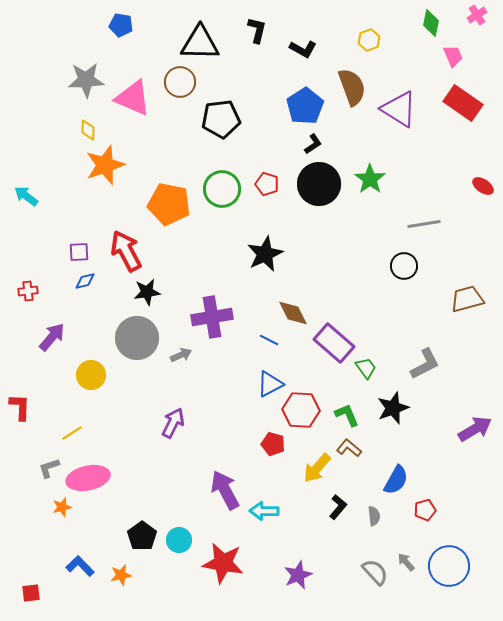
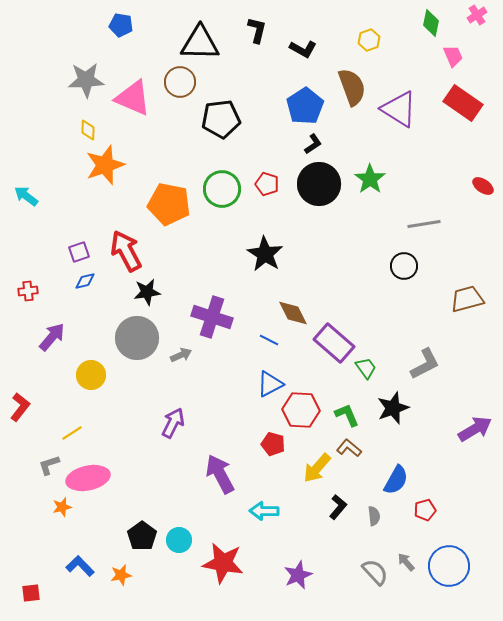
purple square at (79, 252): rotated 15 degrees counterclockwise
black star at (265, 254): rotated 15 degrees counterclockwise
purple cross at (212, 317): rotated 27 degrees clockwise
red L-shape at (20, 407): rotated 36 degrees clockwise
gray L-shape at (49, 468): moved 3 px up
purple arrow at (225, 490): moved 5 px left, 16 px up
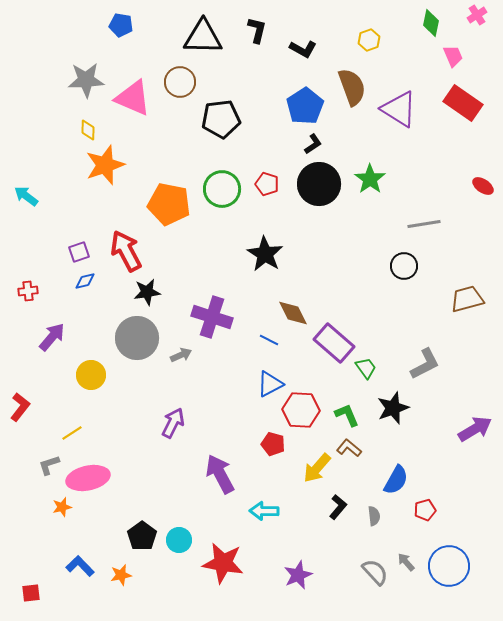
black triangle at (200, 43): moved 3 px right, 6 px up
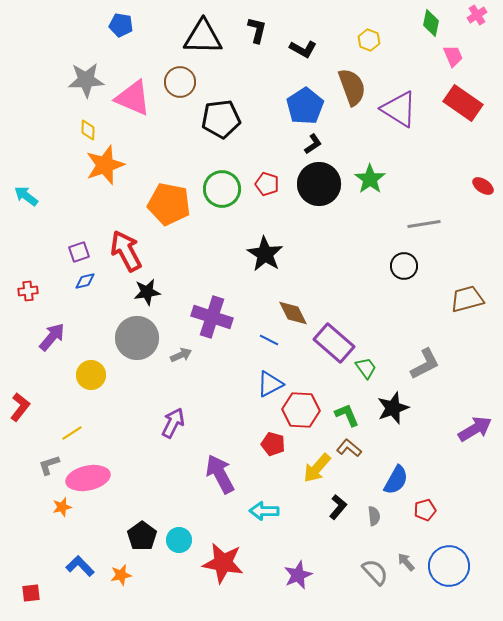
yellow hexagon at (369, 40): rotated 20 degrees counterclockwise
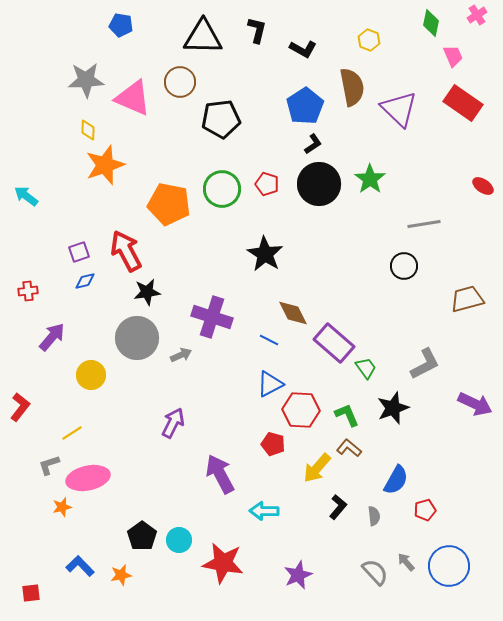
brown semicircle at (352, 87): rotated 9 degrees clockwise
purple triangle at (399, 109): rotated 12 degrees clockwise
purple arrow at (475, 429): moved 25 px up; rotated 56 degrees clockwise
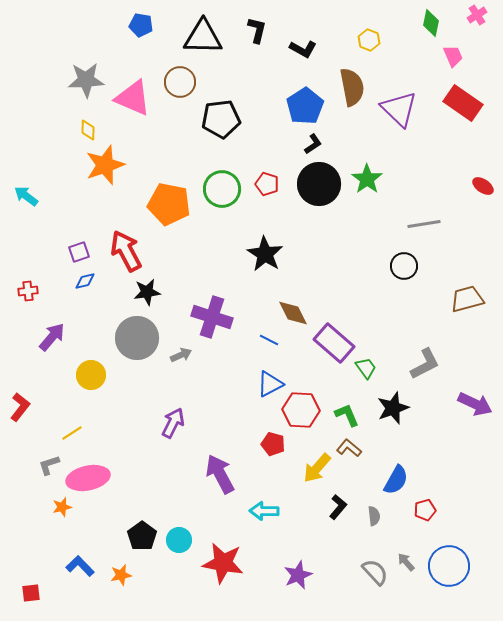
blue pentagon at (121, 25): moved 20 px right
green star at (370, 179): moved 3 px left
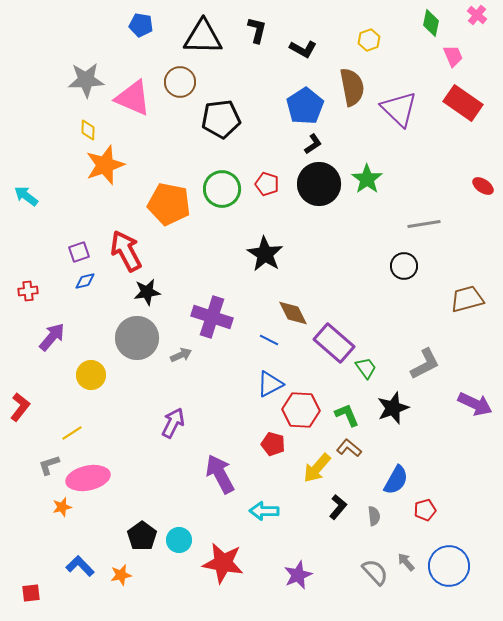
pink cross at (477, 15): rotated 18 degrees counterclockwise
yellow hexagon at (369, 40): rotated 20 degrees clockwise
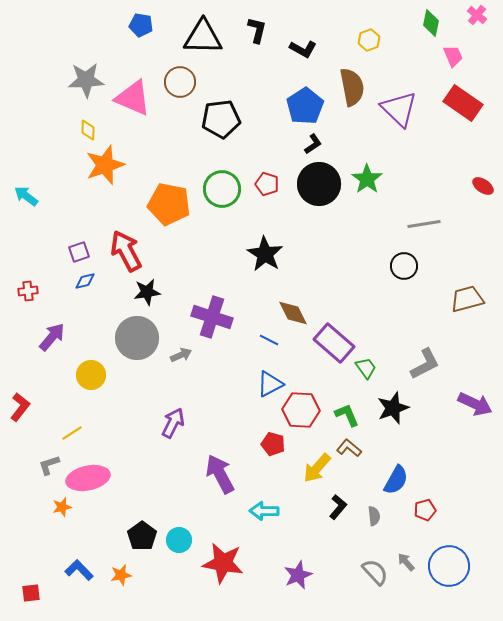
blue L-shape at (80, 566): moved 1 px left, 4 px down
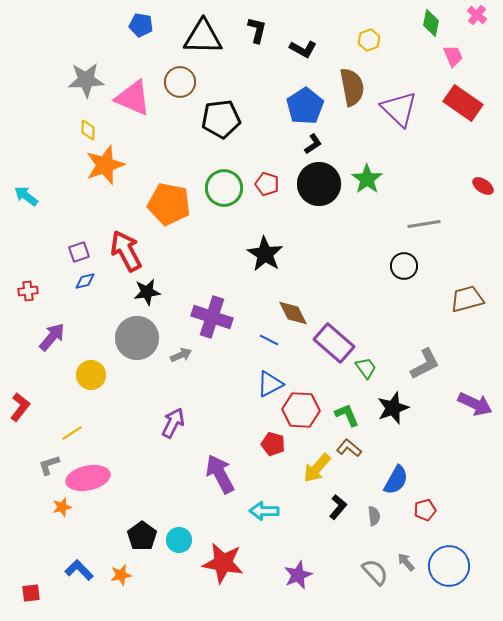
green circle at (222, 189): moved 2 px right, 1 px up
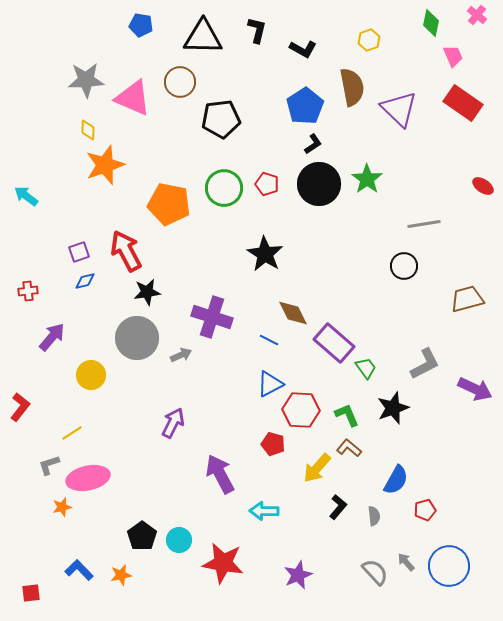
purple arrow at (475, 404): moved 15 px up
